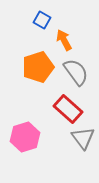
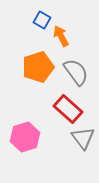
orange arrow: moved 3 px left, 4 px up
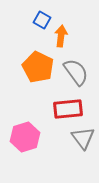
orange arrow: rotated 35 degrees clockwise
orange pentagon: rotated 28 degrees counterclockwise
red rectangle: rotated 48 degrees counterclockwise
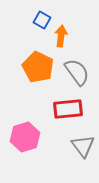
gray semicircle: moved 1 px right
gray triangle: moved 8 px down
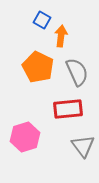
gray semicircle: rotated 12 degrees clockwise
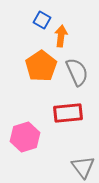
orange pentagon: moved 3 px right, 1 px up; rotated 12 degrees clockwise
red rectangle: moved 4 px down
gray triangle: moved 21 px down
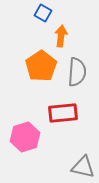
blue square: moved 1 px right, 7 px up
gray semicircle: rotated 28 degrees clockwise
red rectangle: moved 5 px left
gray triangle: rotated 40 degrees counterclockwise
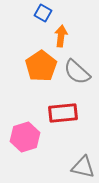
gray semicircle: rotated 128 degrees clockwise
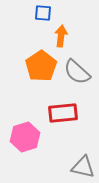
blue square: rotated 24 degrees counterclockwise
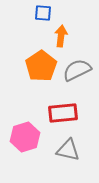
gray semicircle: moved 2 px up; rotated 112 degrees clockwise
gray triangle: moved 15 px left, 17 px up
